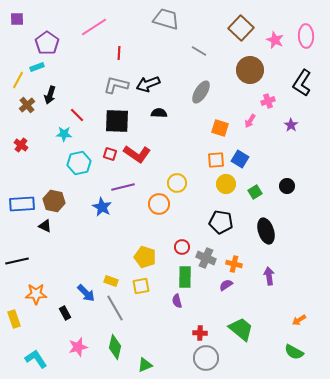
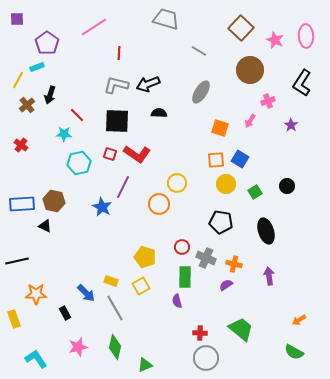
purple line at (123, 187): rotated 50 degrees counterclockwise
yellow square at (141, 286): rotated 18 degrees counterclockwise
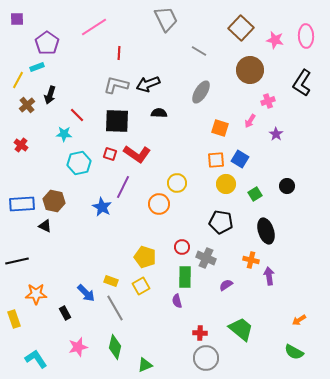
gray trapezoid at (166, 19): rotated 48 degrees clockwise
pink star at (275, 40): rotated 12 degrees counterclockwise
purple star at (291, 125): moved 15 px left, 9 px down
green square at (255, 192): moved 2 px down
orange cross at (234, 264): moved 17 px right, 4 px up
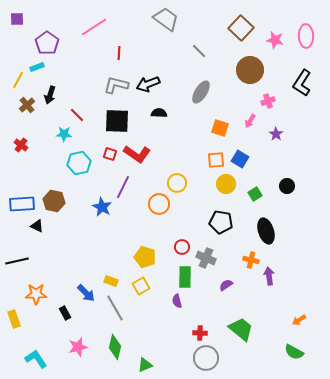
gray trapezoid at (166, 19): rotated 28 degrees counterclockwise
gray line at (199, 51): rotated 14 degrees clockwise
black triangle at (45, 226): moved 8 px left
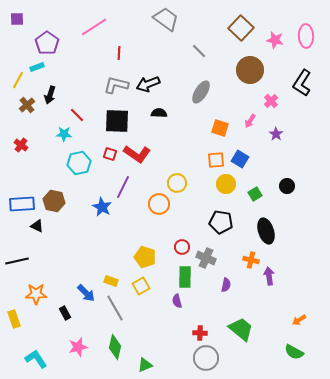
pink cross at (268, 101): moved 3 px right; rotated 24 degrees counterclockwise
purple semicircle at (226, 285): rotated 136 degrees clockwise
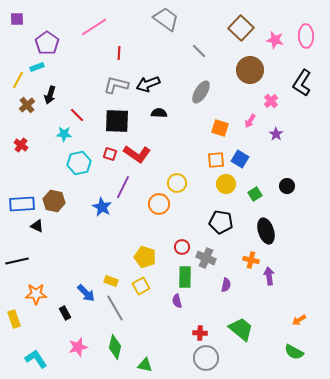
green triangle at (145, 365): rotated 35 degrees clockwise
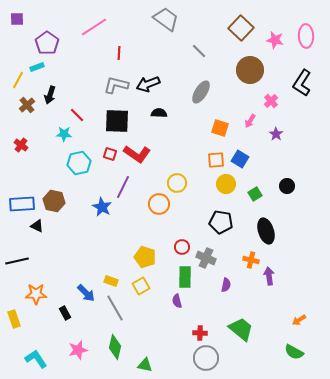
pink star at (78, 347): moved 3 px down
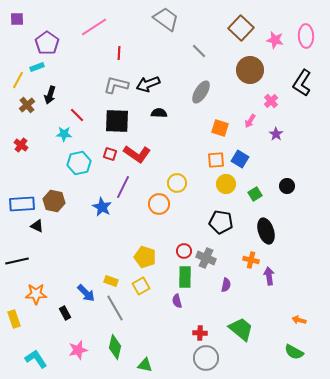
red circle at (182, 247): moved 2 px right, 4 px down
orange arrow at (299, 320): rotated 48 degrees clockwise
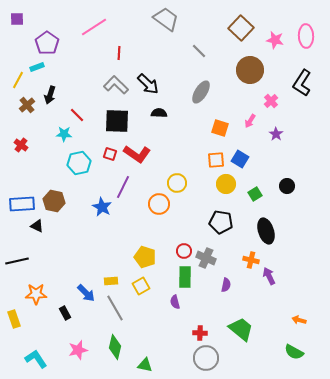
black arrow at (148, 84): rotated 115 degrees counterclockwise
gray L-shape at (116, 85): rotated 30 degrees clockwise
purple arrow at (269, 276): rotated 18 degrees counterclockwise
yellow rectangle at (111, 281): rotated 24 degrees counterclockwise
purple semicircle at (177, 301): moved 2 px left, 1 px down
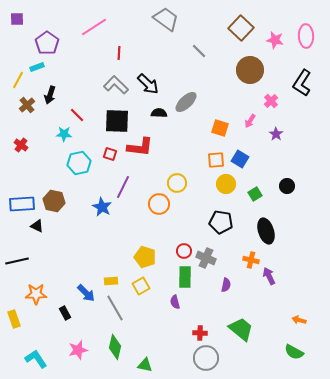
gray ellipse at (201, 92): moved 15 px left, 10 px down; rotated 15 degrees clockwise
red L-shape at (137, 154): moved 3 px right, 7 px up; rotated 28 degrees counterclockwise
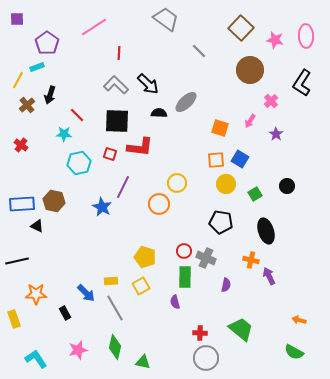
green triangle at (145, 365): moved 2 px left, 3 px up
